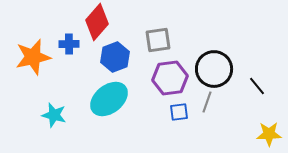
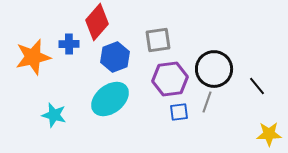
purple hexagon: moved 1 px down
cyan ellipse: moved 1 px right
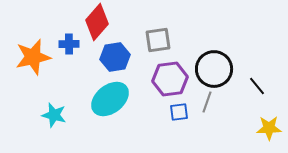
blue hexagon: rotated 12 degrees clockwise
yellow star: moved 6 px up
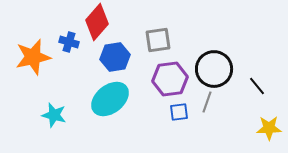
blue cross: moved 2 px up; rotated 18 degrees clockwise
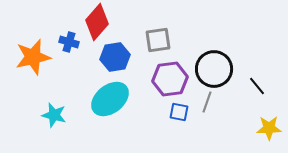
blue square: rotated 18 degrees clockwise
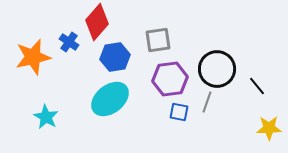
blue cross: rotated 18 degrees clockwise
black circle: moved 3 px right
cyan star: moved 8 px left, 2 px down; rotated 15 degrees clockwise
